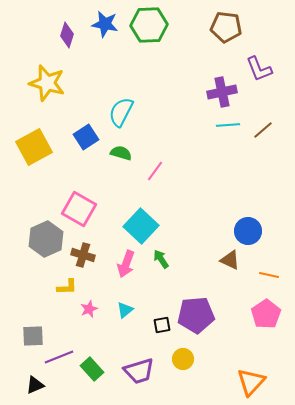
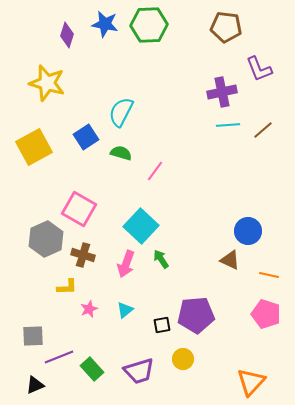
pink pentagon: rotated 20 degrees counterclockwise
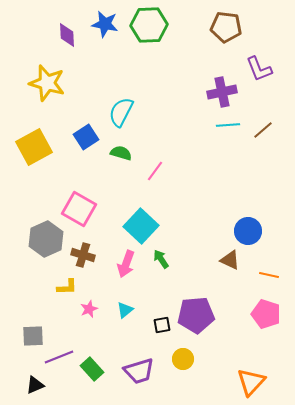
purple diamond: rotated 20 degrees counterclockwise
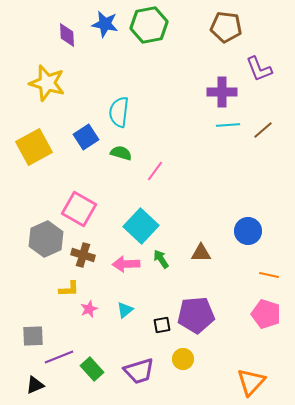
green hexagon: rotated 9 degrees counterclockwise
purple cross: rotated 12 degrees clockwise
cyan semicircle: moved 2 px left; rotated 20 degrees counterclockwise
brown triangle: moved 29 px left, 7 px up; rotated 25 degrees counterclockwise
pink arrow: rotated 68 degrees clockwise
yellow L-shape: moved 2 px right, 2 px down
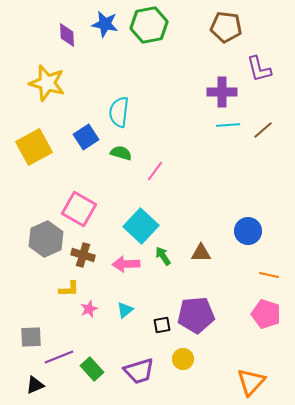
purple L-shape: rotated 8 degrees clockwise
green arrow: moved 2 px right, 3 px up
gray square: moved 2 px left, 1 px down
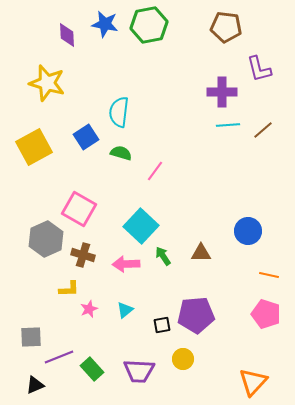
purple trapezoid: rotated 20 degrees clockwise
orange triangle: moved 2 px right
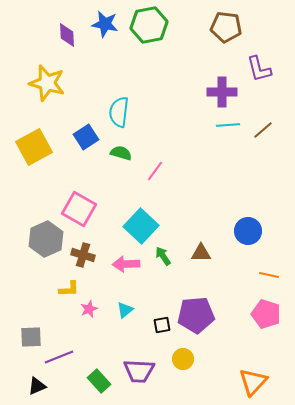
green rectangle: moved 7 px right, 12 px down
black triangle: moved 2 px right, 1 px down
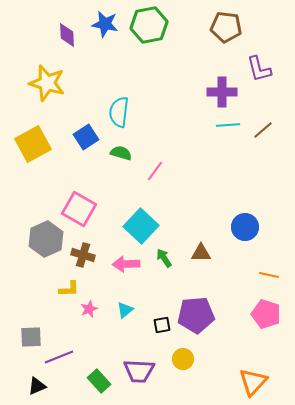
yellow square: moved 1 px left, 3 px up
blue circle: moved 3 px left, 4 px up
green arrow: moved 1 px right, 2 px down
